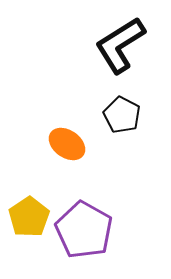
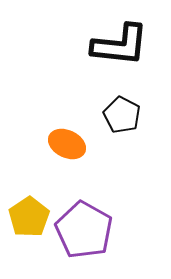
black L-shape: rotated 142 degrees counterclockwise
orange ellipse: rotated 9 degrees counterclockwise
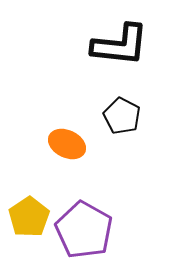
black pentagon: moved 1 px down
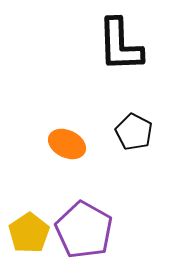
black L-shape: rotated 82 degrees clockwise
black pentagon: moved 12 px right, 16 px down
yellow pentagon: moved 16 px down
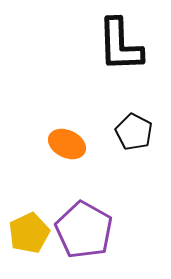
yellow pentagon: rotated 9 degrees clockwise
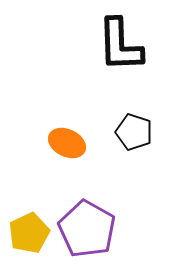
black pentagon: rotated 9 degrees counterclockwise
orange ellipse: moved 1 px up
purple pentagon: moved 3 px right, 1 px up
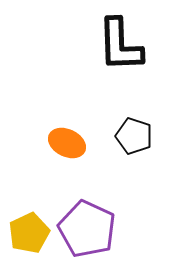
black pentagon: moved 4 px down
purple pentagon: rotated 4 degrees counterclockwise
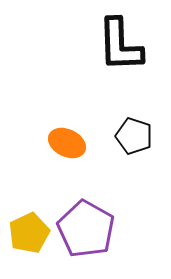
purple pentagon: moved 1 px left; rotated 4 degrees clockwise
